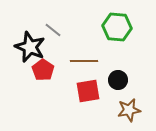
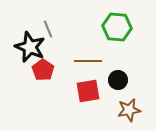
gray line: moved 5 px left, 1 px up; rotated 30 degrees clockwise
brown line: moved 4 px right
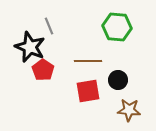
gray line: moved 1 px right, 3 px up
brown star: rotated 15 degrees clockwise
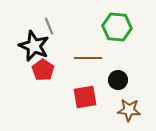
black star: moved 4 px right, 1 px up
brown line: moved 3 px up
red square: moved 3 px left, 6 px down
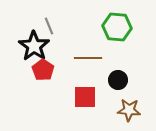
black star: rotated 12 degrees clockwise
red square: rotated 10 degrees clockwise
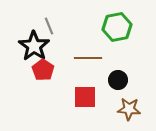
green hexagon: rotated 16 degrees counterclockwise
brown star: moved 1 px up
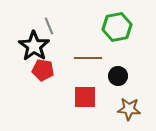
red pentagon: rotated 25 degrees counterclockwise
black circle: moved 4 px up
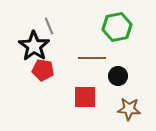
brown line: moved 4 px right
